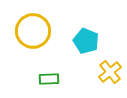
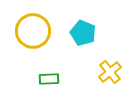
cyan pentagon: moved 3 px left, 8 px up
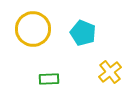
yellow circle: moved 2 px up
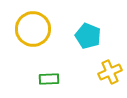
cyan pentagon: moved 5 px right, 3 px down
yellow cross: rotated 15 degrees clockwise
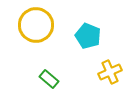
yellow circle: moved 3 px right, 4 px up
green rectangle: rotated 42 degrees clockwise
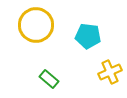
cyan pentagon: rotated 15 degrees counterclockwise
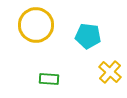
yellow cross: rotated 25 degrees counterclockwise
green rectangle: rotated 36 degrees counterclockwise
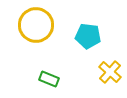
green rectangle: rotated 18 degrees clockwise
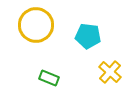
green rectangle: moved 1 px up
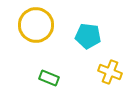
yellow cross: rotated 20 degrees counterclockwise
